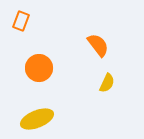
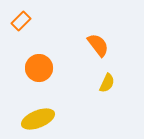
orange rectangle: rotated 24 degrees clockwise
yellow ellipse: moved 1 px right
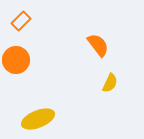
orange circle: moved 23 px left, 8 px up
yellow semicircle: moved 3 px right
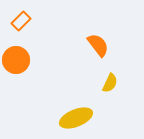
yellow ellipse: moved 38 px right, 1 px up
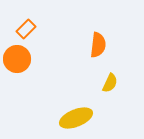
orange rectangle: moved 5 px right, 8 px down
orange semicircle: rotated 45 degrees clockwise
orange circle: moved 1 px right, 1 px up
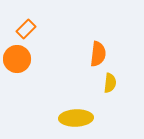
orange semicircle: moved 9 px down
yellow semicircle: rotated 18 degrees counterclockwise
yellow ellipse: rotated 20 degrees clockwise
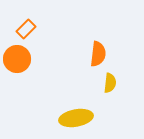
yellow ellipse: rotated 8 degrees counterclockwise
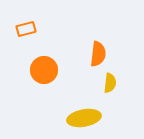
orange rectangle: rotated 30 degrees clockwise
orange circle: moved 27 px right, 11 px down
yellow ellipse: moved 8 px right
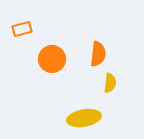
orange rectangle: moved 4 px left
orange circle: moved 8 px right, 11 px up
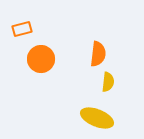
orange circle: moved 11 px left
yellow semicircle: moved 2 px left, 1 px up
yellow ellipse: moved 13 px right; rotated 32 degrees clockwise
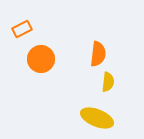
orange rectangle: rotated 12 degrees counterclockwise
